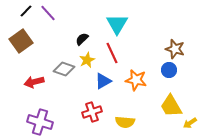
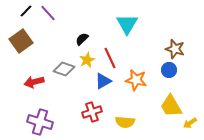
cyan triangle: moved 10 px right
red line: moved 2 px left, 5 px down
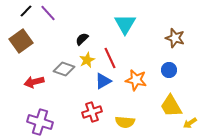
cyan triangle: moved 2 px left
brown star: moved 11 px up
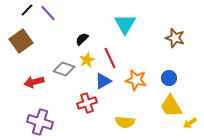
black line: moved 1 px right, 1 px up
blue circle: moved 8 px down
red cross: moved 5 px left, 9 px up
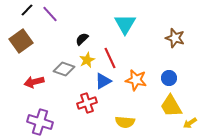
purple line: moved 2 px right, 1 px down
